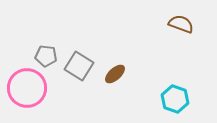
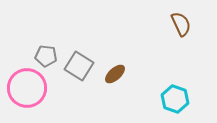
brown semicircle: rotated 45 degrees clockwise
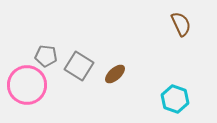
pink circle: moved 3 px up
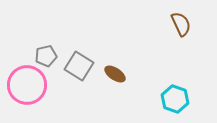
gray pentagon: rotated 20 degrees counterclockwise
brown ellipse: rotated 75 degrees clockwise
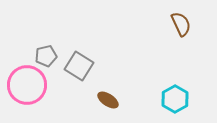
brown ellipse: moved 7 px left, 26 px down
cyan hexagon: rotated 12 degrees clockwise
